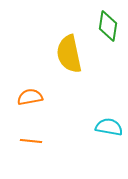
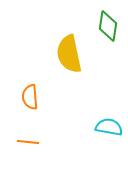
orange semicircle: rotated 85 degrees counterclockwise
orange line: moved 3 px left, 1 px down
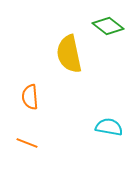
green diamond: rotated 60 degrees counterclockwise
orange line: moved 1 px left, 1 px down; rotated 15 degrees clockwise
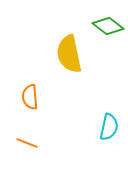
cyan semicircle: rotated 92 degrees clockwise
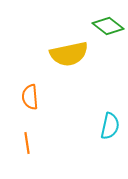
yellow semicircle: rotated 90 degrees counterclockwise
cyan semicircle: moved 1 px right, 1 px up
orange line: rotated 60 degrees clockwise
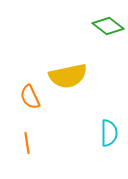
yellow semicircle: moved 1 px left, 22 px down
orange semicircle: rotated 20 degrees counterclockwise
cyan semicircle: moved 1 px left, 7 px down; rotated 12 degrees counterclockwise
